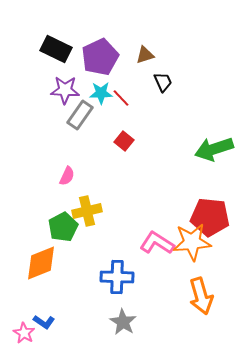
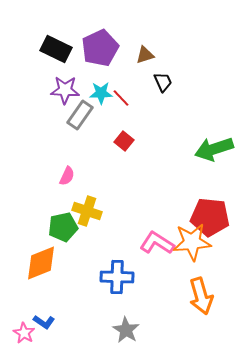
purple pentagon: moved 9 px up
yellow cross: rotated 32 degrees clockwise
green pentagon: rotated 16 degrees clockwise
gray star: moved 3 px right, 8 px down
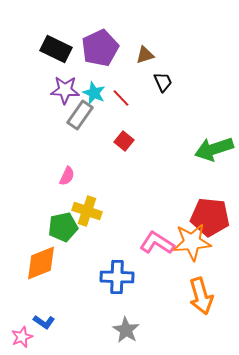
cyan star: moved 7 px left; rotated 25 degrees clockwise
pink star: moved 2 px left, 4 px down; rotated 20 degrees clockwise
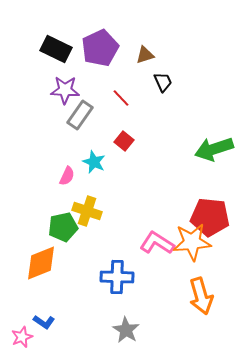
cyan star: moved 69 px down
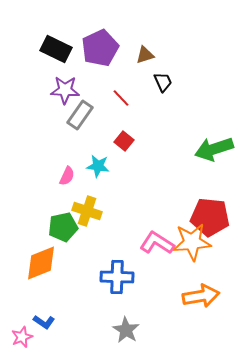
cyan star: moved 4 px right, 4 px down; rotated 15 degrees counterclockwise
orange arrow: rotated 84 degrees counterclockwise
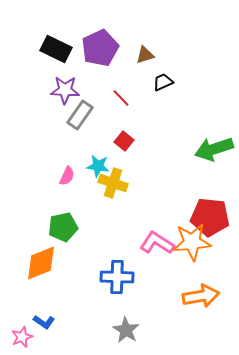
black trapezoid: rotated 90 degrees counterclockwise
yellow cross: moved 26 px right, 28 px up
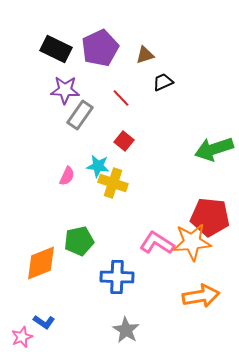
green pentagon: moved 16 px right, 14 px down
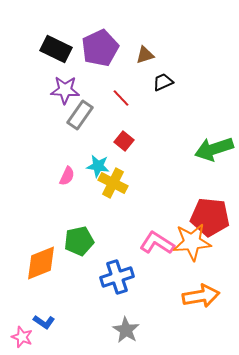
yellow cross: rotated 8 degrees clockwise
blue cross: rotated 20 degrees counterclockwise
pink star: rotated 30 degrees counterclockwise
